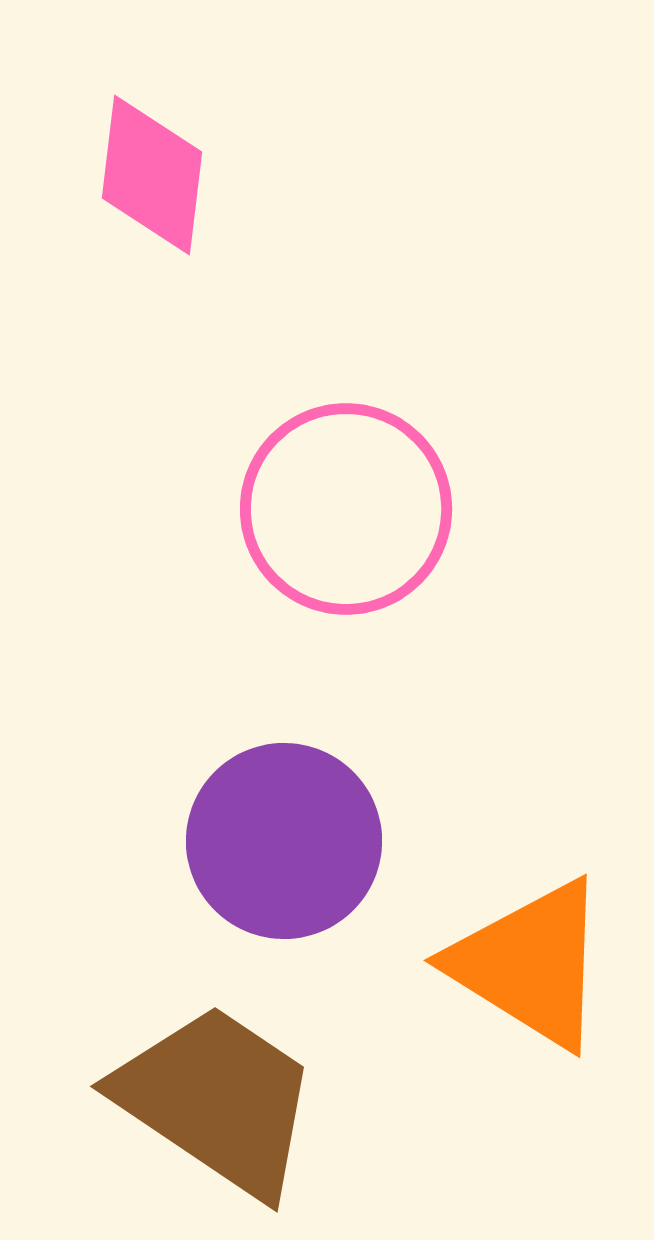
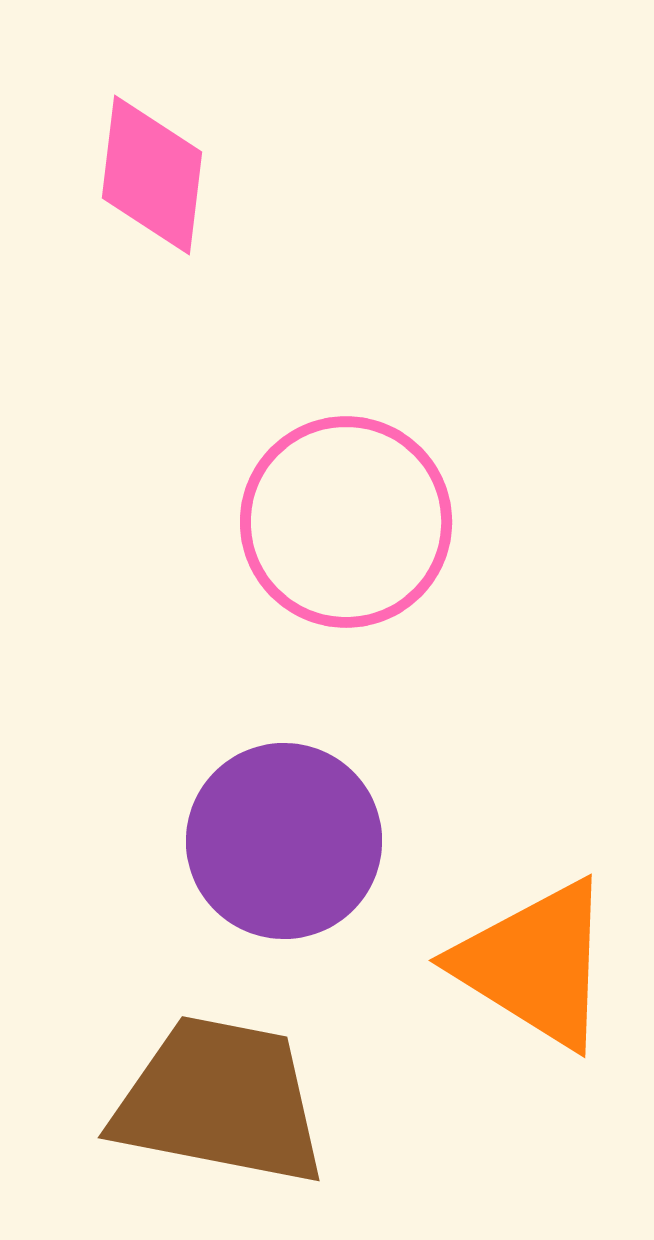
pink circle: moved 13 px down
orange triangle: moved 5 px right
brown trapezoid: moved 3 px right, 1 px down; rotated 23 degrees counterclockwise
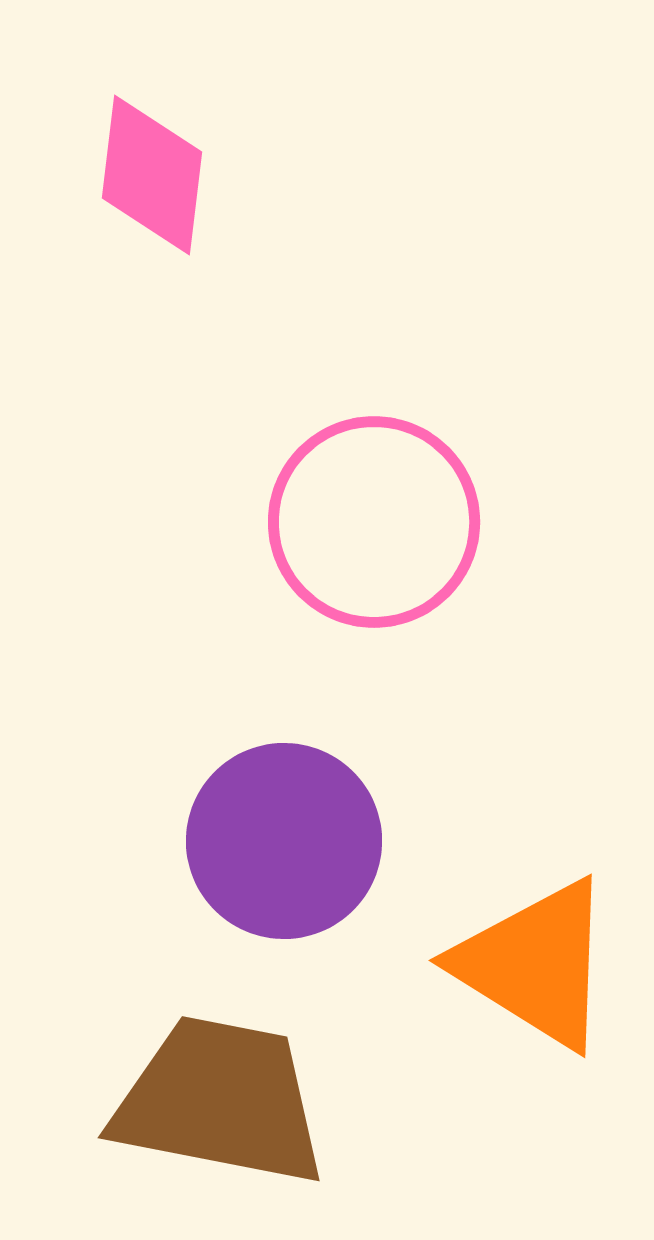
pink circle: moved 28 px right
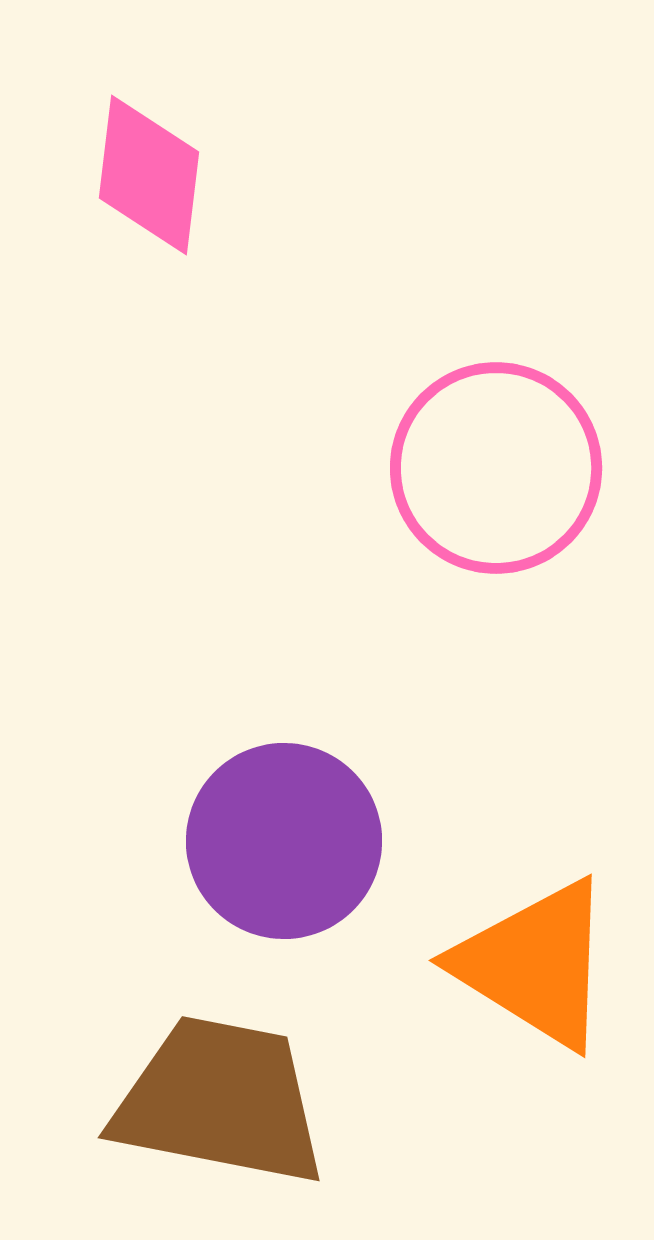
pink diamond: moved 3 px left
pink circle: moved 122 px right, 54 px up
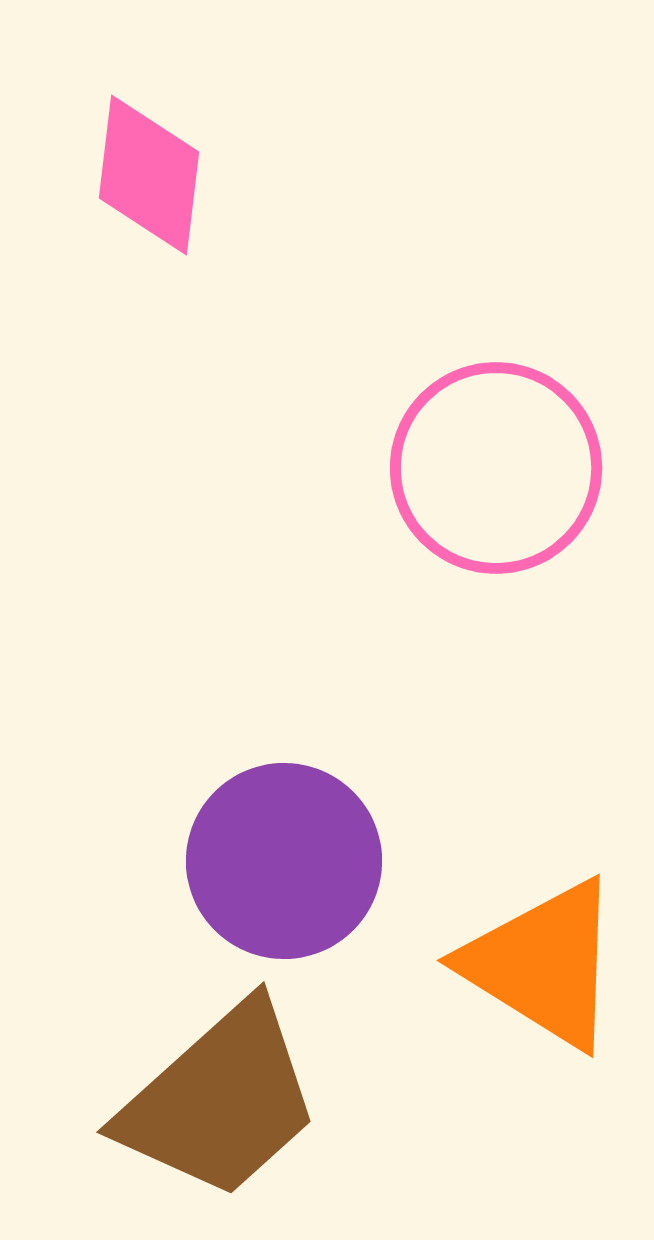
purple circle: moved 20 px down
orange triangle: moved 8 px right
brown trapezoid: rotated 127 degrees clockwise
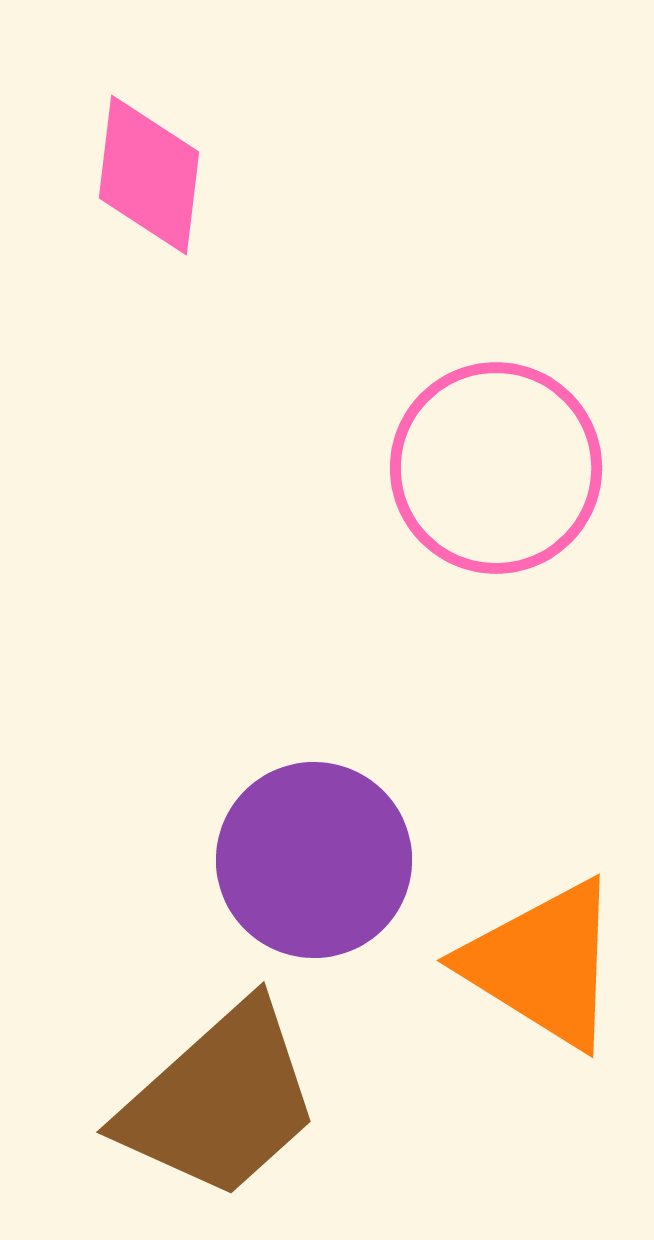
purple circle: moved 30 px right, 1 px up
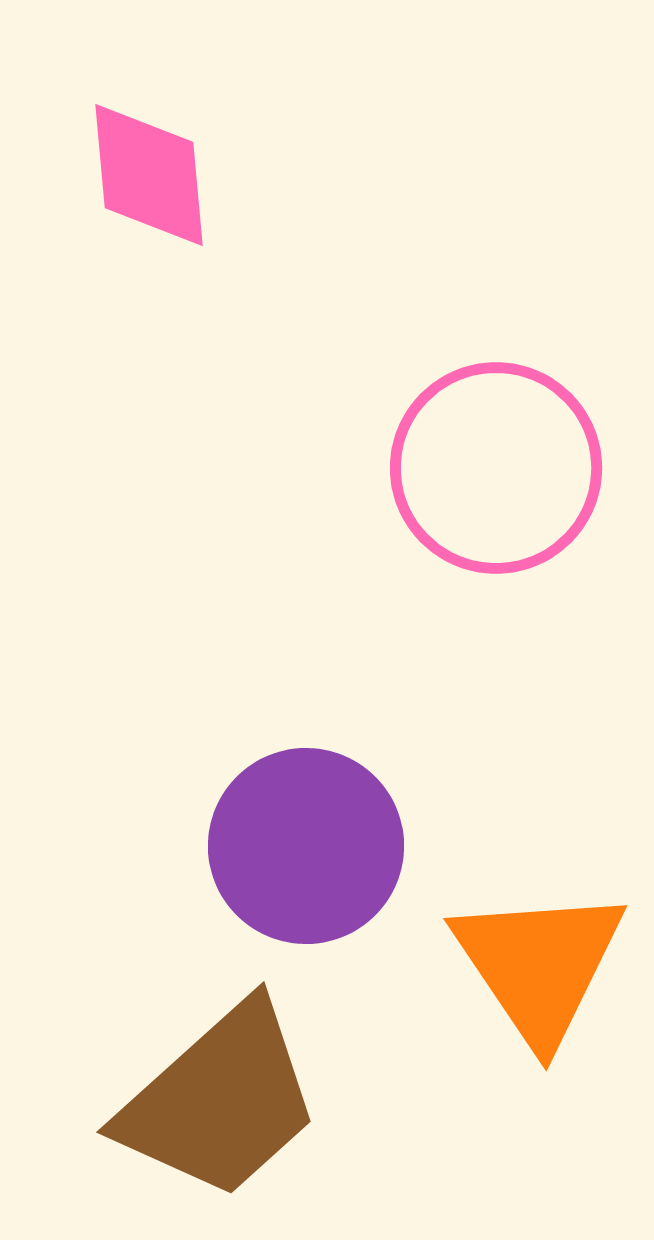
pink diamond: rotated 12 degrees counterclockwise
purple circle: moved 8 px left, 14 px up
orange triangle: moved 4 px left, 1 px down; rotated 24 degrees clockwise
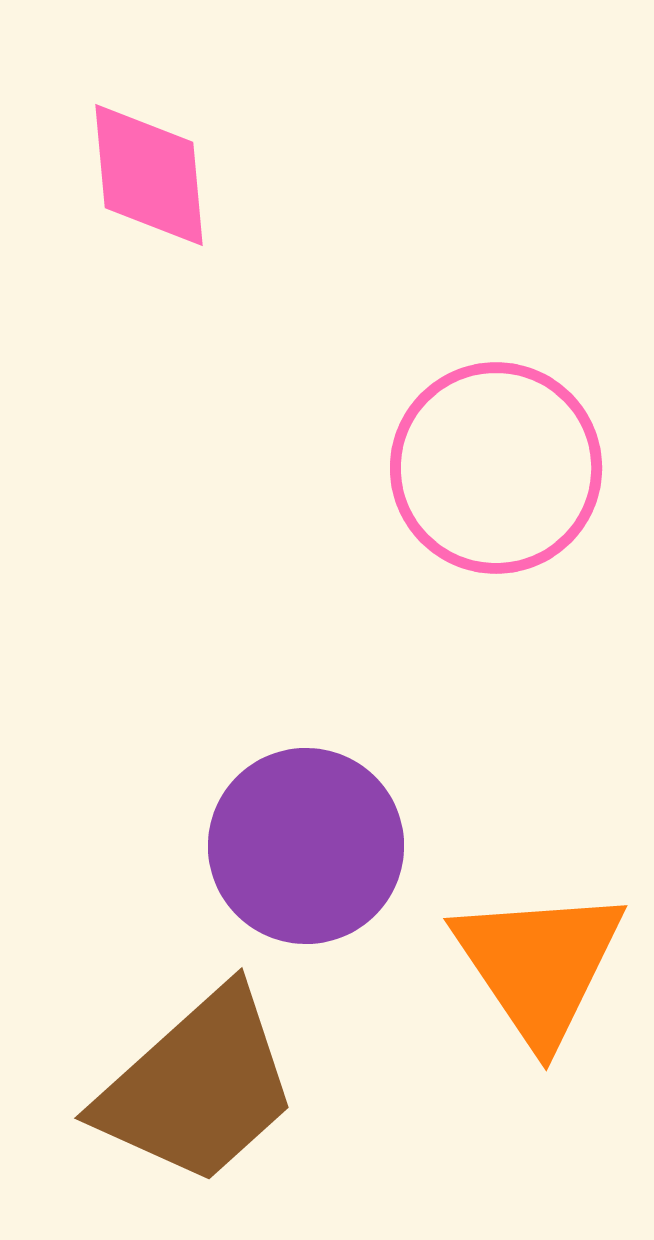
brown trapezoid: moved 22 px left, 14 px up
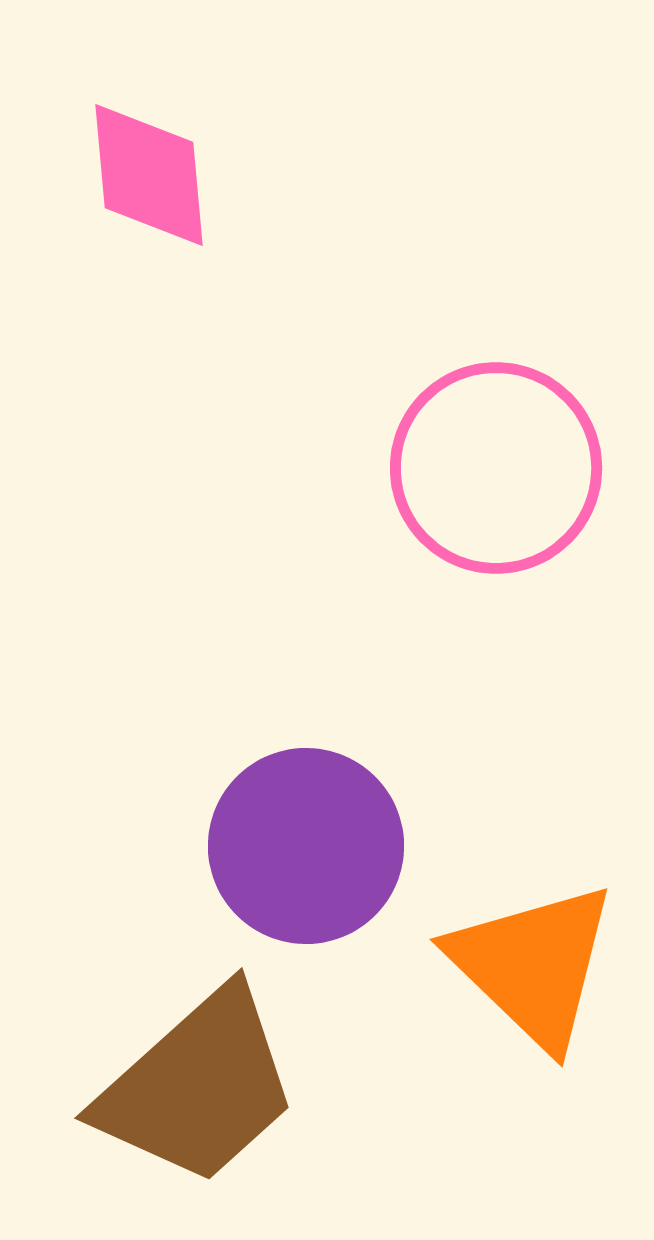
orange triangle: moved 6 px left; rotated 12 degrees counterclockwise
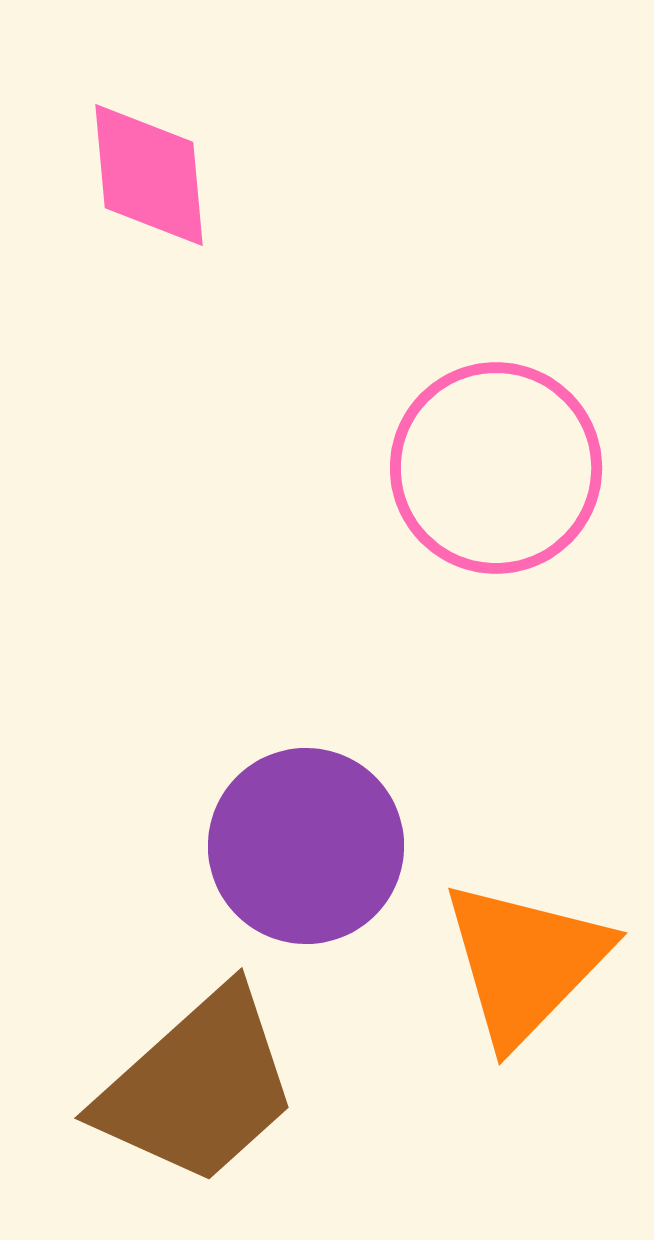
orange triangle: moved 8 px left, 3 px up; rotated 30 degrees clockwise
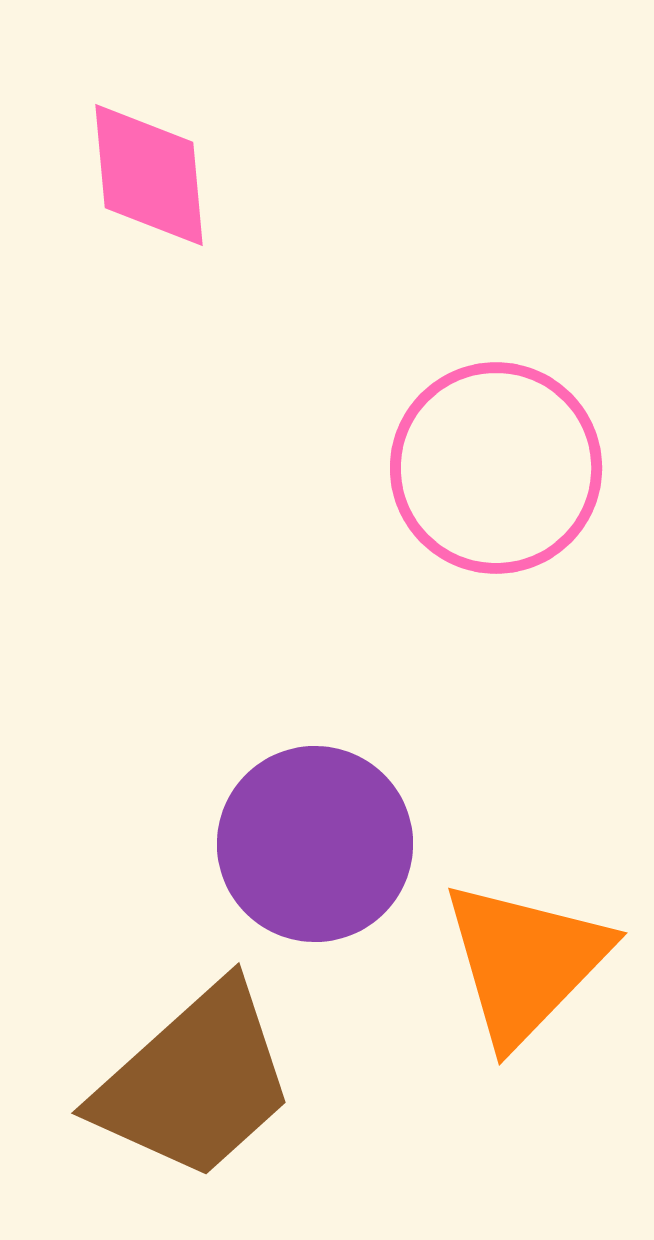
purple circle: moved 9 px right, 2 px up
brown trapezoid: moved 3 px left, 5 px up
